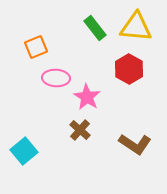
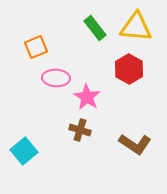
brown cross: rotated 25 degrees counterclockwise
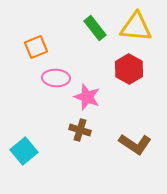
pink star: rotated 12 degrees counterclockwise
